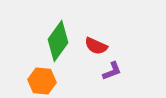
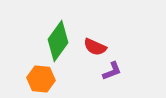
red semicircle: moved 1 px left, 1 px down
orange hexagon: moved 1 px left, 2 px up
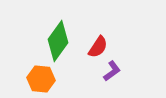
red semicircle: moved 3 px right; rotated 80 degrees counterclockwise
purple L-shape: rotated 15 degrees counterclockwise
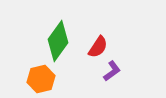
orange hexagon: rotated 20 degrees counterclockwise
